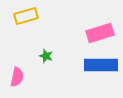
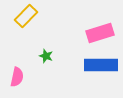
yellow rectangle: rotated 30 degrees counterclockwise
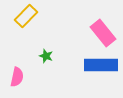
pink rectangle: moved 3 px right; rotated 68 degrees clockwise
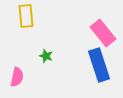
yellow rectangle: rotated 50 degrees counterclockwise
blue rectangle: moved 2 px left; rotated 72 degrees clockwise
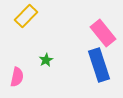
yellow rectangle: rotated 50 degrees clockwise
green star: moved 4 px down; rotated 24 degrees clockwise
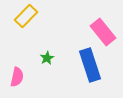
pink rectangle: moved 1 px up
green star: moved 1 px right, 2 px up
blue rectangle: moved 9 px left
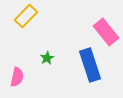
pink rectangle: moved 3 px right
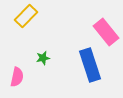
green star: moved 4 px left; rotated 16 degrees clockwise
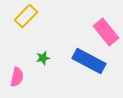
blue rectangle: moved 1 px left, 4 px up; rotated 44 degrees counterclockwise
